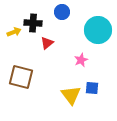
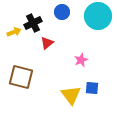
black cross: rotated 30 degrees counterclockwise
cyan circle: moved 14 px up
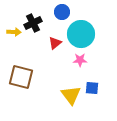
cyan circle: moved 17 px left, 18 px down
yellow arrow: rotated 24 degrees clockwise
red triangle: moved 8 px right
pink star: moved 1 px left; rotated 24 degrees clockwise
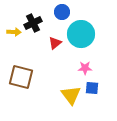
pink star: moved 5 px right, 8 px down
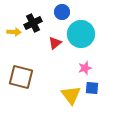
pink star: rotated 16 degrees counterclockwise
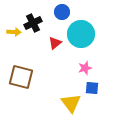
yellow triangle: moved 8 px down
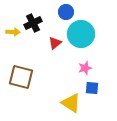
blue circle: moved 4 px right
yellow arrow: moved 1 px left
yellow triangle: rotated 20 degrees counterclockwise
